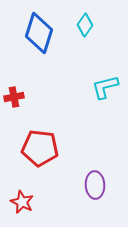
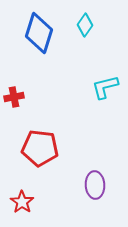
red star: rotated 10 degrees clockwise
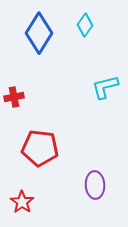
blue diamond: rotated 15 degrees clockwise
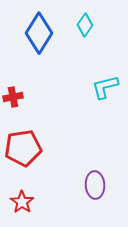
red cross: moved 1 px left
red pentagon: moved 17 px left; rotated 15 degrees counterclockwise
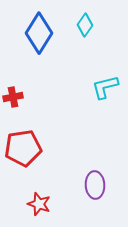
red star: moved 17 px right, 2 px down; rotated 15 degrees counterclockwise
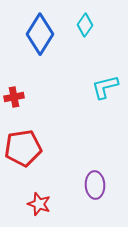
blue diamond: moved 1 px right, 1 px down
red cross: moved 1 px right
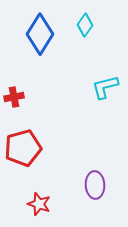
red pentagon: rotated 6 degrees counterclockwise
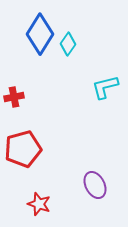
cyan diamond: moved 17 px left, 19 px down
red pentagon: moved 1 px down
purple ellipse: rotated 24 degrees counterclockwise
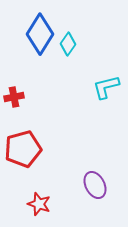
cyan L-shape: moved 1 px right
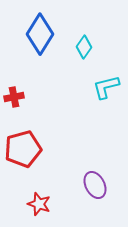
cyan diamond: moved 16 px right, 3 px down
